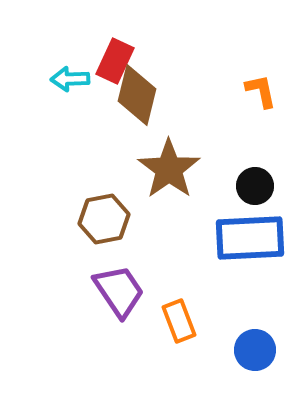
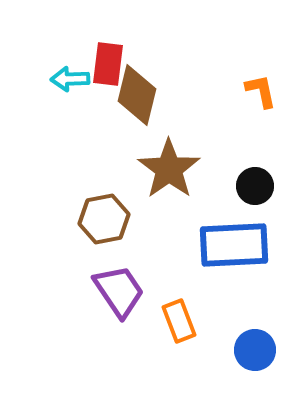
red rectangle: moved 7 px left, 3 px down; rotated 18 degrees counterclockwise
blue rectangle: moved 16 px left, 7 px down
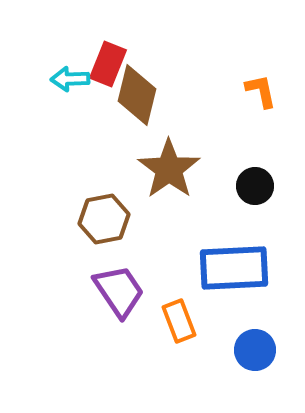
red rectangle: rotated 15 degrees clockwise
blue rectangle: moved 23 px down
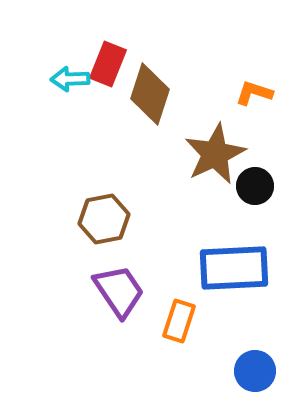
orange L-shape: moved 7 px left, 2 px down; rotated 60 degrees counterclockwise
brown diamond: moved 13 px right, 1 px up; rotated 4 degrees clockwise
brown star: moved 46 px right, 15 px up; rotated 10 degrees clockwise
orange rectangle: rotated 39 degrees clockwise
blue circle: moved 21 px down
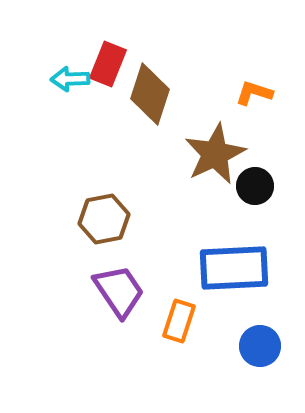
blue circle: moved 5 px right, 25 px up
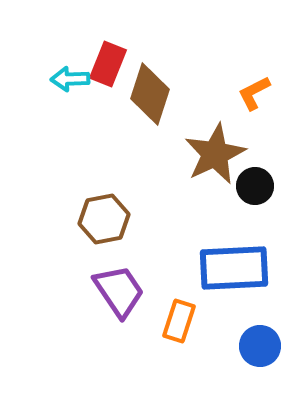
orange L-shape: rotated 45 degrees counterclockwise
